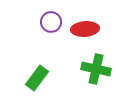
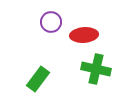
red ellipse: moved 1 px left, 6 px down
green rectangle: moved 1 px right, 1 px down
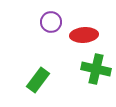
green rectangle: moved 1 px down
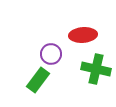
purple circle: moved 32 px down
red ellipse: moved 1 px left
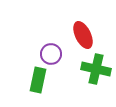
red ellipse: rotated 68 degrees clockwise
green rectangle: rotated 25 degrees counterclockwise
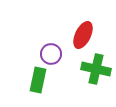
red ellipse: rotated 52 degrees clockwise
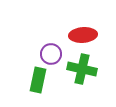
red ellipse: rotated 60 degrees clockwise
green cross: moved 14 px left
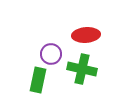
red ellipse: moved 3 px right
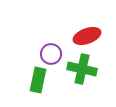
red ellipse: moved 1 px right, 1 px down; rotated 16 degrees counterclockwise
